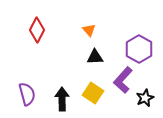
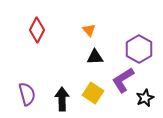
purple L-shape: rotated 16 degrees clockwise
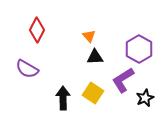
orange triangle: moved 6 px down
purple semicircle: moved 25 px up; rotated 135 degrees clockwise
black arrow: moved 1 px right, 1 px up
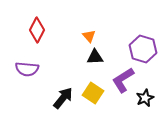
purple hexagon: moved 4 px right; rotated 12 degrees counterclockwise
purple semicircle: rotated 25 degrees counterclockwise
black arrow: rotated 40 degrees clockwise
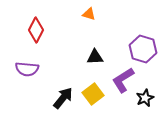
red diamond: moved 1 px left
orange triangle: moved 22 px up; rotated 32 degrees counterclockwise
yellow square: moved 1 px down; rotated 20 degrees clockwise
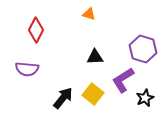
yellow square: rotated 15 degrees counterclockwise
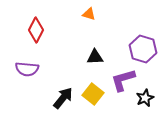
purple L-shape: rotated 16 degrees clockwise
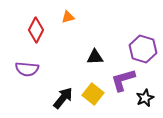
orange triangle: moved 21 px left, 3 px down; rotated 32 degrees counterclockwise
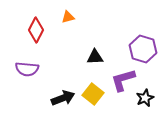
black arrow: rotated 30 degrees clockwise
